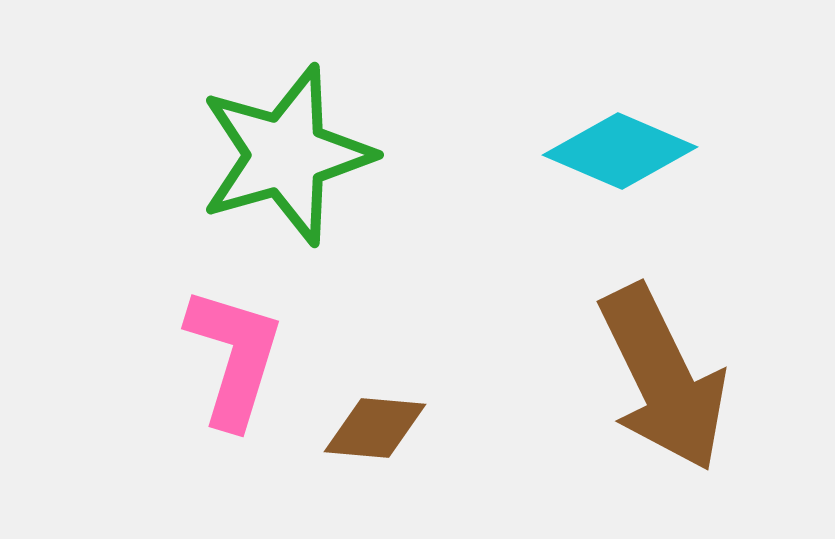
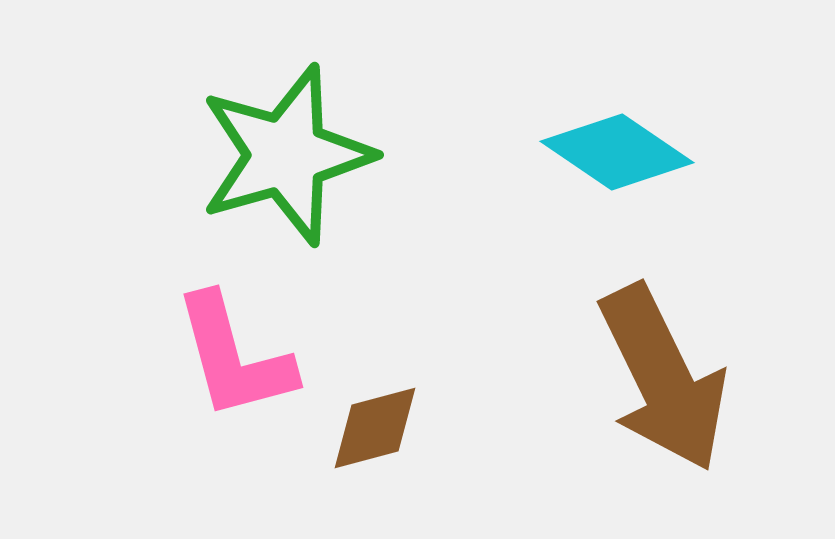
cyan diamond: moved 3 px left, 1 px down; rotated 11 degrees clockwise
pink L-shape: rotated 148 degrees clockwise
brown diamond: rotated 20 degrees counterclockwise
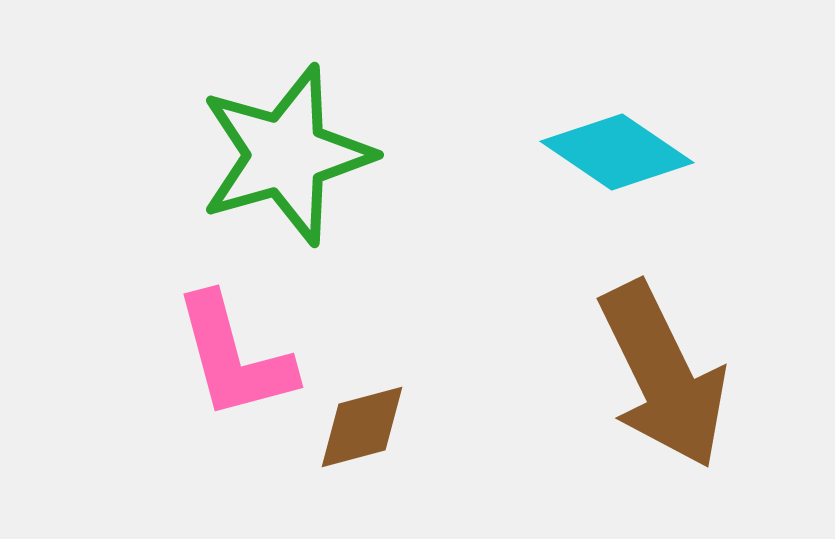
brown arrow: moved 3 px up
brown diamond: moved 13 px left, 1 px up
